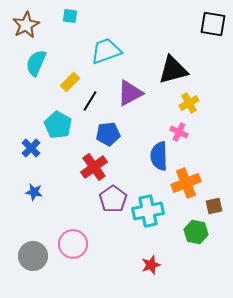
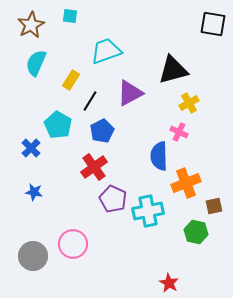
brown star: moved 5 px right
yellow rectangle: moved 1 px right, 2 px up; rotated 12 degrees counterclockwise
blue pentagon: moved 6 px left, 3 px up; rotated 20 degrees counterclockwise
purple pentagon: rotated 12 degrees counterclockwise
red star: moved 18 px right, 18 px down; rotated 24 degrees counterclockwise
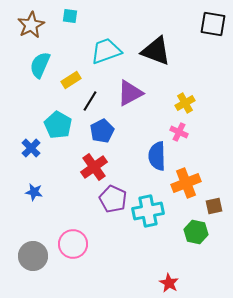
cyan semicircle: moved 4 px right, 2 px down
black triangle: moved 17 px left, 19 px up; rotated 36 degrees clockwise
yellow rectangle: rotated 24 degrees clockwise
yellow cross: moved 4 px left
blue semicircle: moved 2 px left
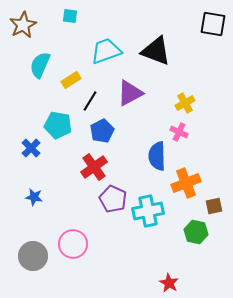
brown star: moved 8 px left
cyan pentagon: rotated 20 degrees counterclockwise
blue star: moved 5 px down
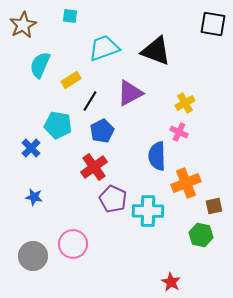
cyan trapezoid: moved 2 px left, 3 px up
cyan cross: rotated 12 degrees clockwise
green hexagon: moved 5 px right, 3 px down
red star: moved 2 px right, 1 px up
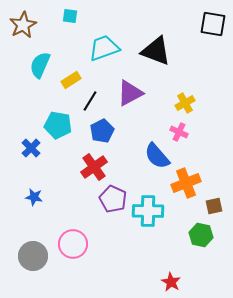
blue semicircle: rotated 40 degrees counterclockwise
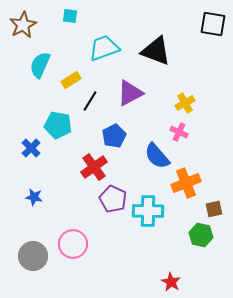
blue pentagon: moved 12 px right, 5 px down
brown square: moved 3 px down
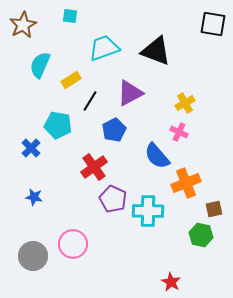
blue pentagon: moved 6 px up
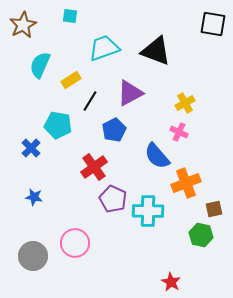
pink circle: moved 2 px right, 1 px up
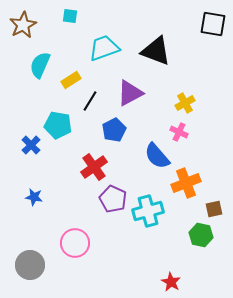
blue cross: moved 3 px up
cyan cross: rotated 16 degrees counterclockwise
gray circle: moved 3 px left, 9 px down
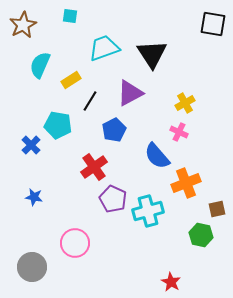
black triangle: moved 4 px left, 3 px down; rotated 36 degrees clockwise
brown square: moved 3 px right
gray circle: moved 2 px right, 2 px down
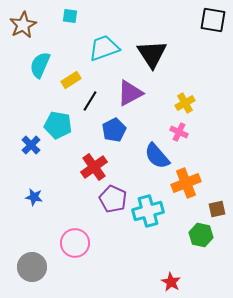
black square: moved 4 px up
